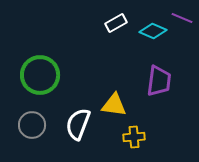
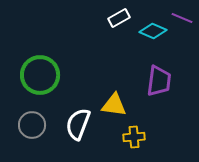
white rectangle: moved 3 px right, 5 px up
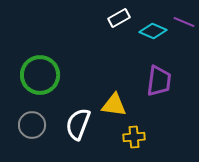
purple line: moved 2 px right, 4 px down
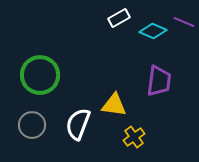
yellow cross: rotated 30 degrees counterclockwise
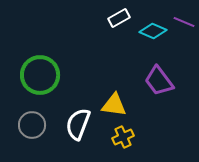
purple trapezoid: rotated 136 degrees clockwise
yellow cross: moved 11 px left; rotated 10 degrees clockwise
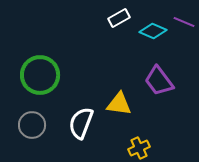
yellow triangle: moved 5 px right, 1 px up
white semicircle: moved 3 px right, 1 px up
yellow cross: moved 16 px right, 11 px down
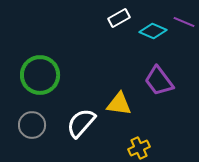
white semicircle: rotated 20 degrees clockwise
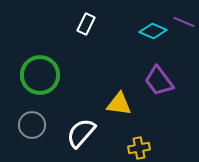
white rectangle: moved 33 px left, 6 px down; rotated 35 degrees counterclockwise
white semicircle: moved 10 px down
yellow cross: rotated 15 degrees clockwise
